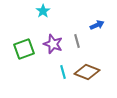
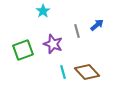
blue arrow: rotated 16 degrees counterclockwise
gray line: moved 10 px up
green square: moved 1 px left, 1 px down
brown diamond: rotated 25 degrees clockwise
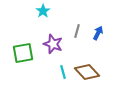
blue arrow: moved 1 px right, 8 px down; rotated 24 degrees counterclockwise
gray line: rotated 32 degrees clockwise
green square: moved 3 px down; rotated 10 degrees clockwise
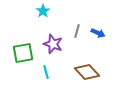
blue arrow: rotated 88 degrees clockwise
cyan line: moved 17 px left
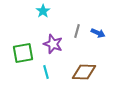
brown diamond: moved 3 px left; rotated 45 degrees counterclockwise
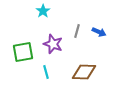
blue arrow: moved 1 px right, 1 px up
green square: moved 1 px up
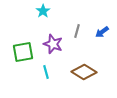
blue arrow: moved 3 px right; rotated 120 degrees clockwise
brown diamond: rotated 30 degrees clockwise
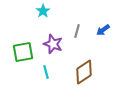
blue arrow: moved 1 px right, 2 px up
brown diamond: rotated 65 degrees counterclockwise
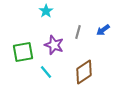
cyan star: moved 3 px right
gray line: moved 1 px right, 1 px down
purple star: moved 1 px right, 1 px down
cyan line: rotated 24 degrees counterclockwise
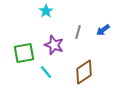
green square: moved 1 px right, 1 px down
